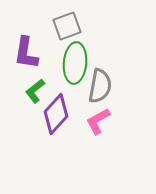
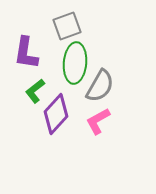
gray semicircle: rotated 20 degrees clockwise
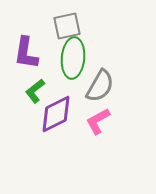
gray square: rotated 8 degrees clockwise
green ellipse: moved 2 px left, 5 px up
purple diamond: rotated 21 degrees clockwise
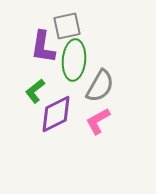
purple L-shape: moved 17 px right, 6 px up
green ellipse: moved 1 px right, 2 px down
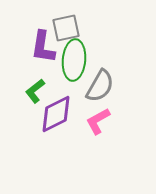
gray square: moved 1 px left, 2 px down
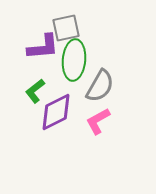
purple L-shape: rotated 104 degrees counterclockwise
purple diamond: moved 2 px up
